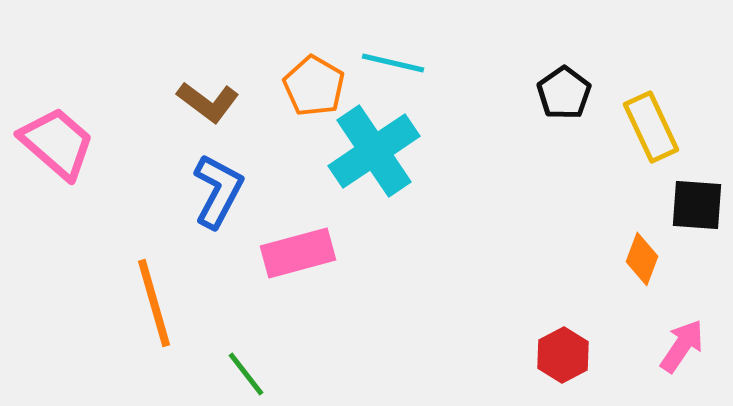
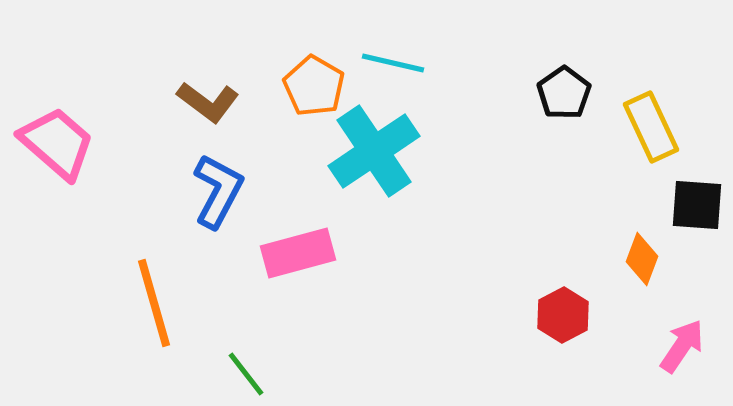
red hexagon: moved 40 px up
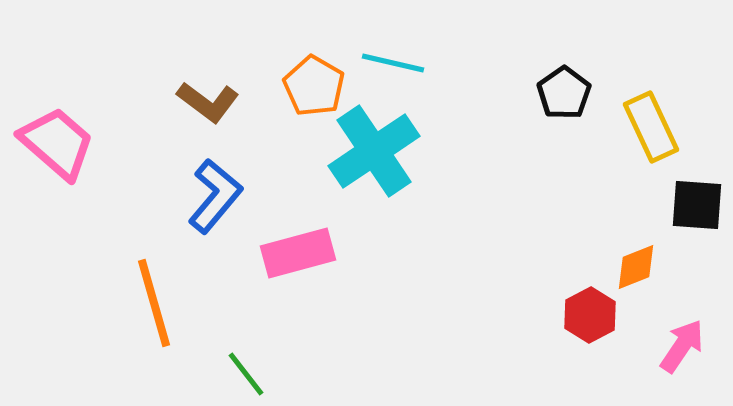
blue L-shape: moved 3 px left, 5 px down; rotated 12 degrees clockwise
orange diamond: moved 6 px left, 8 px down; rotated 48 degrees clockwise
red hexagon: moved 27 px right
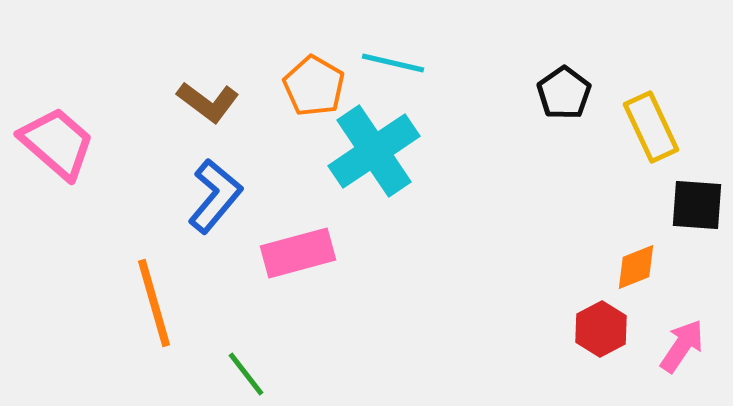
red hexagon: moved 11 px right, 14 px down
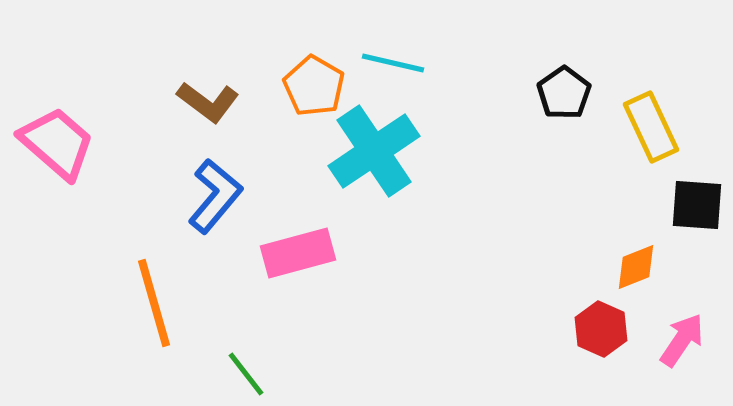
red hexagon: rotated 8 degrees counterclockwise
pink arrow: moved 6 px up
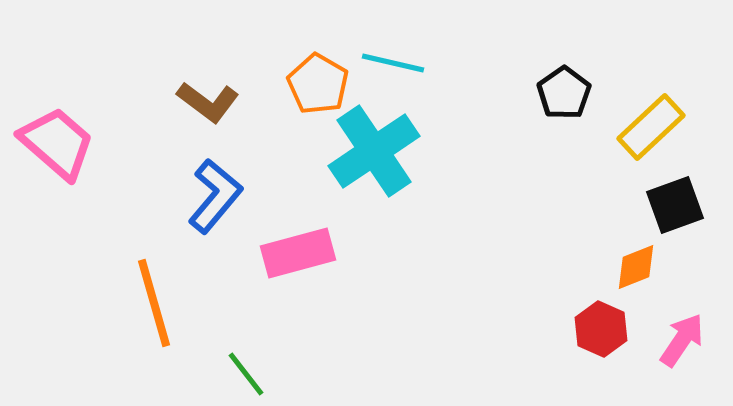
orange pentagon: moved 4 px right, 2 px up
yellow rectangle: rotated 72 degrees clockwise
black square: moved 22 px left; rotated 24 degrees counterclockwise
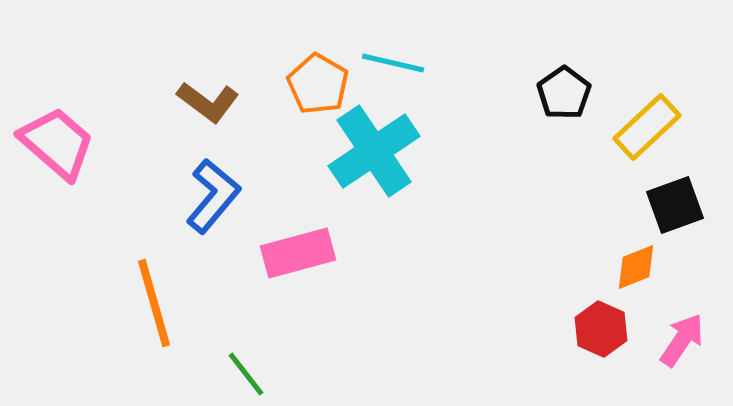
yellow rectangle: moved 4 px left
blue L-shape: moved 2 px left
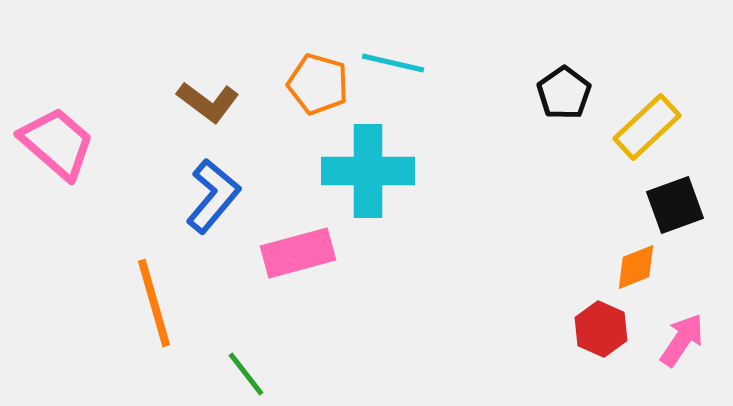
orange pentagon: rotated 14 degrees counterclockwise
cyan cross: moved 6 px left, 20 px down; rotated 34 degrees clockwise
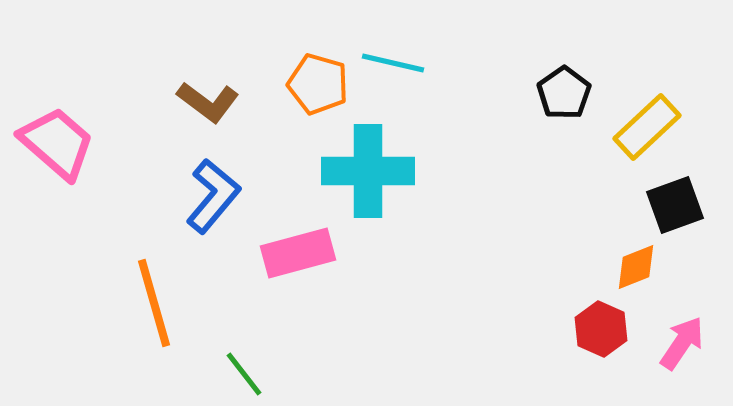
pink arrow: moved 3 px down
green line: moved 2 px left
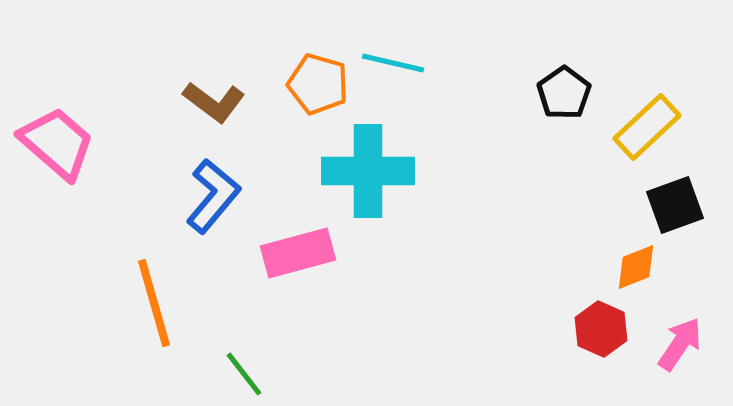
brown L-shape: moved 6 px right
pink arrow: moved 2 px left, 1 px down
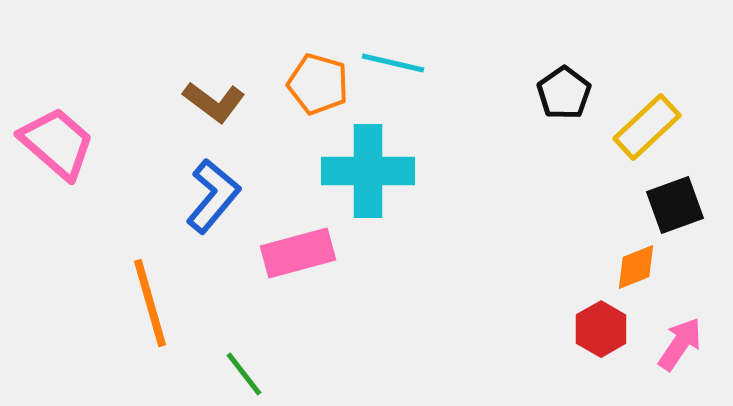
orange line: moved 4 px left
red hexagon: rotated 6 degrees clockwise
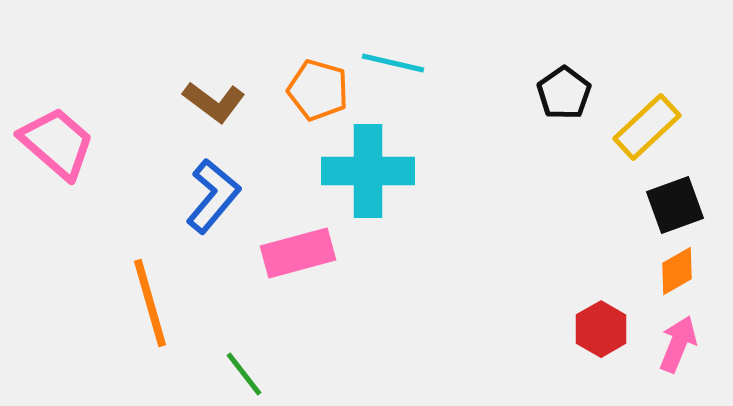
orange pentagon: moved 6 px down
orange diamond: moved 41 px right, 4 px down; rotated 9 degrees counterclockwise
pink arrow: moved 2 px left; rotated 12 degrees counterclockwise
